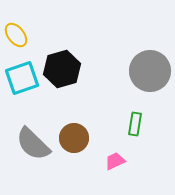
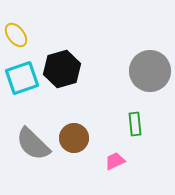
green rectangle: rotated 15 degrees counterclockwise
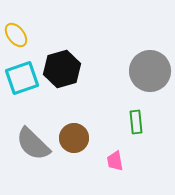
green rectangle: moved 1 px right, 2 px up
pink trapezoid: rotated 75 degrees counterclockwise
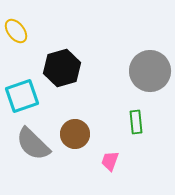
yellow ellipse: moved 4 px up
black hexagon: moved 1 px up
cyan square: moved 18 px down
brown circle: moved 1 px right, 4 px up
pink trapezoid: moved 5 px left; rotated 30 degrees clockwise
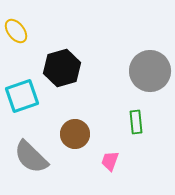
gray semicircle: moved 2 px left, 13 px down
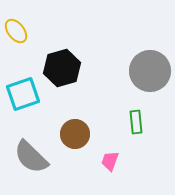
cyan square: moved 1 px right, 2 px up
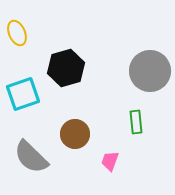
yellow ellipse: moved 1 px right, 2 px down; rotated 15 degrees clockwise
black hexagon: moved 4 px right
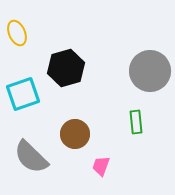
pink trapezoid: moved 9 px left, 5 px down
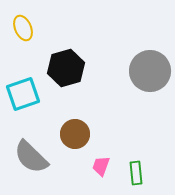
yellow ellipse: moved 6 px right, 5 px up
green rectangle: moved 51 px down
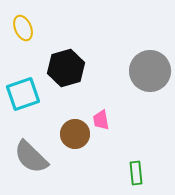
pink trapezoid: moved 46 px up; rotated 30 degrees counterclockwise
